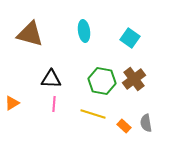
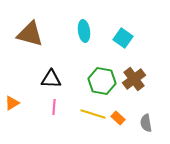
cyan square: moved 7 px left
pink line: moved 3 px down
orange rectangle: moved 6 px left, 8 px up
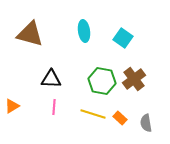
orange triangle: moved 3 px down
orange rectangle: moved 2 px right
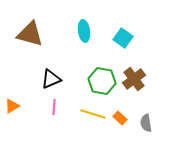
black triangle: rotated 25 degrees counterclockwise
